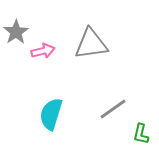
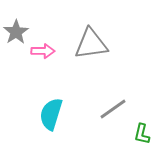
pink arrow: rotated 15 degrees clockwise
green L-shape: moved 1 px right
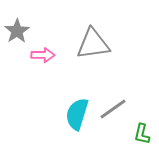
gray star: moved 1 px right, 1 px up
gray triangle: moved 2 px right
pink arrow: moved 4 px down
cyan semicircle: moved 26 px right
